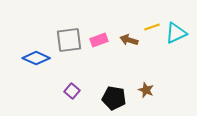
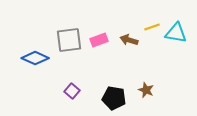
cyan triangle: rotated 35 degrees clockwise
blue diamond: moved 1 px left
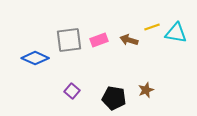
brown star: rotated 28 degrees clockwise
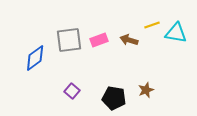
yellow line: moved 2 px up
blue diamond: rotated 60 degrees counterclockwise
